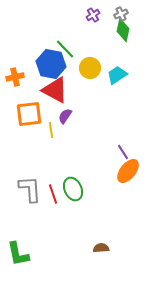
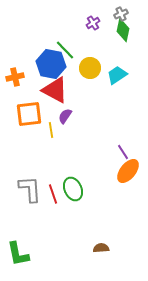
purple cross: moved 8 px down
green line: moved 1 px down
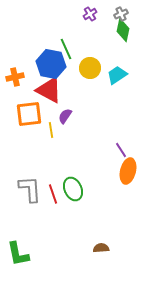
purple cross: moved 3 px left, 9 px up
green line: moved 1 px right, 1 px up; rotated 20 degrees clockwise
red triangle: moved 6 px left
purple line: moved 2 px left, 2 px up
orange ellipse: rotated 25 degrees counterclockwise
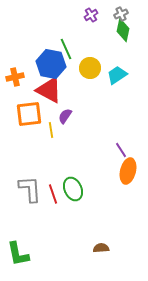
purple cross: moved 1 px right, 1 px down
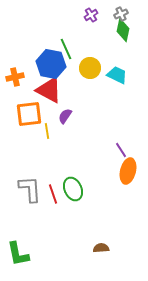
cyan trapezoid: rotated 60 degrees clockwise
yellow line: moved 4 px left, 1 px down
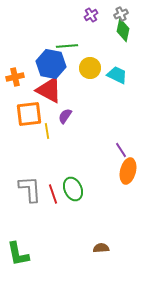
green line: moved 1 px right, 3 px up; rotated 70 degrees counterclockwise
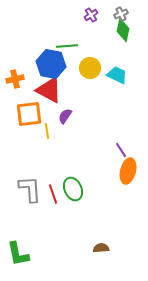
orange cross: moved 2 px down
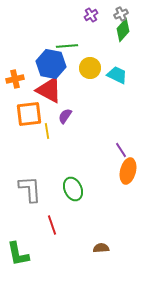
green diamond: rotated 30 degrees clockwise
red line: moved 1 px left, 31 px down
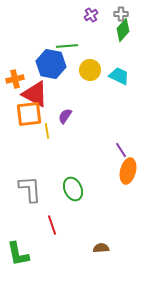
gray cross: rotated 24 degrees clockwise
yellow circle: moved 2 px down
cyan trapezoid: moved 2 px right, 1 px down
red triangle: moved 14 px left, 4 px down
